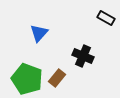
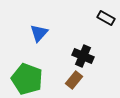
brown rectangle: moved 17 px right, 2 px down
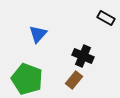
blue triangle: moved 1 px left, 1 px down
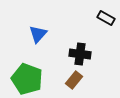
black cross: moved 3 px left, 2 px up; rotated 15 degrees counterclockwise
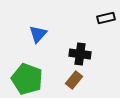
black rectangle: rotated 42 degrees counterclockwise
